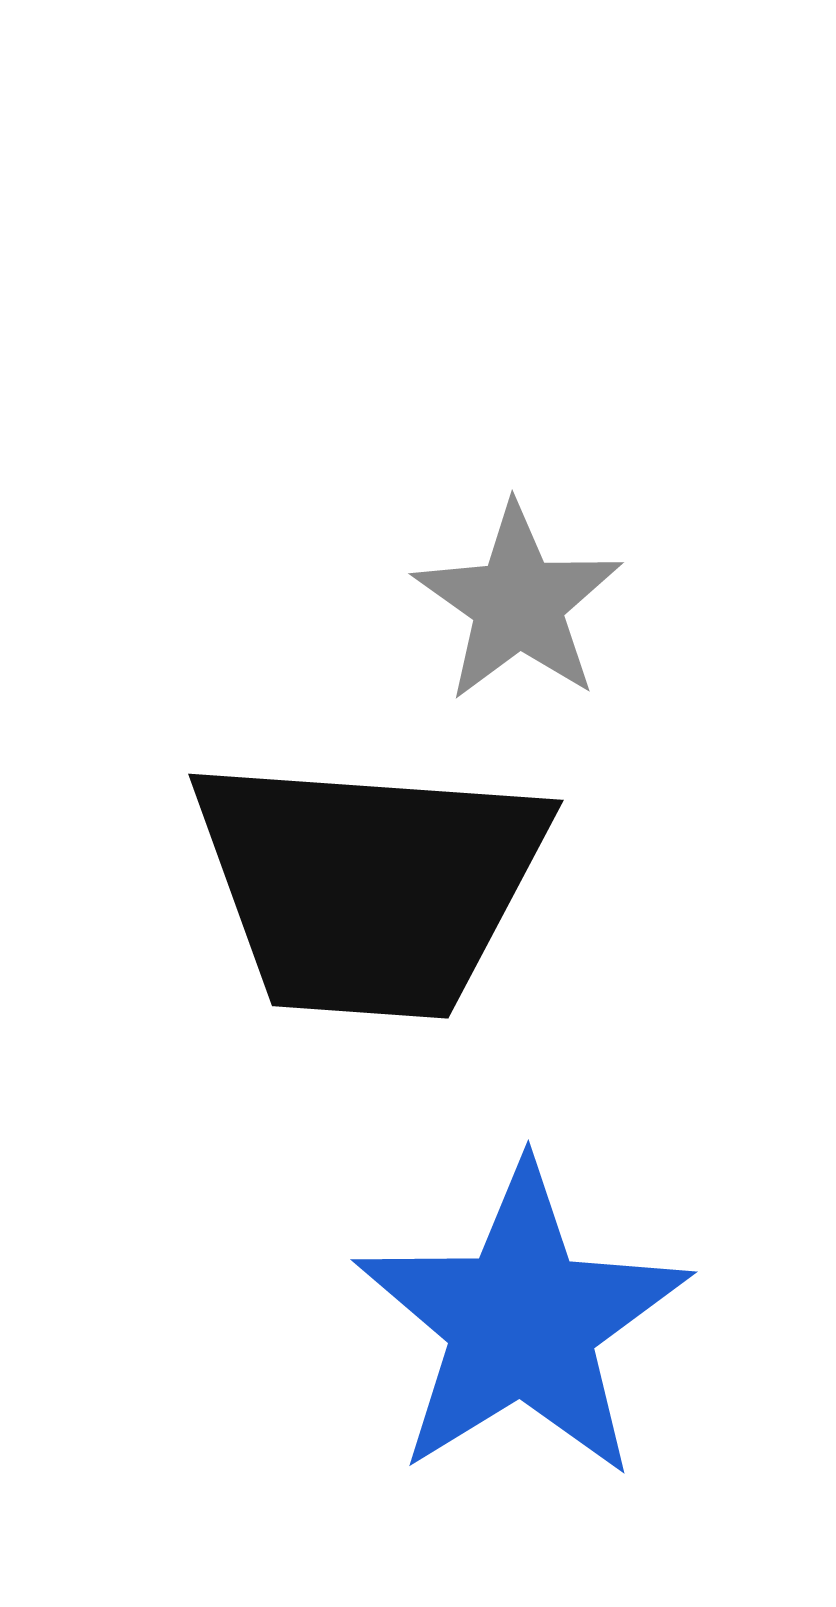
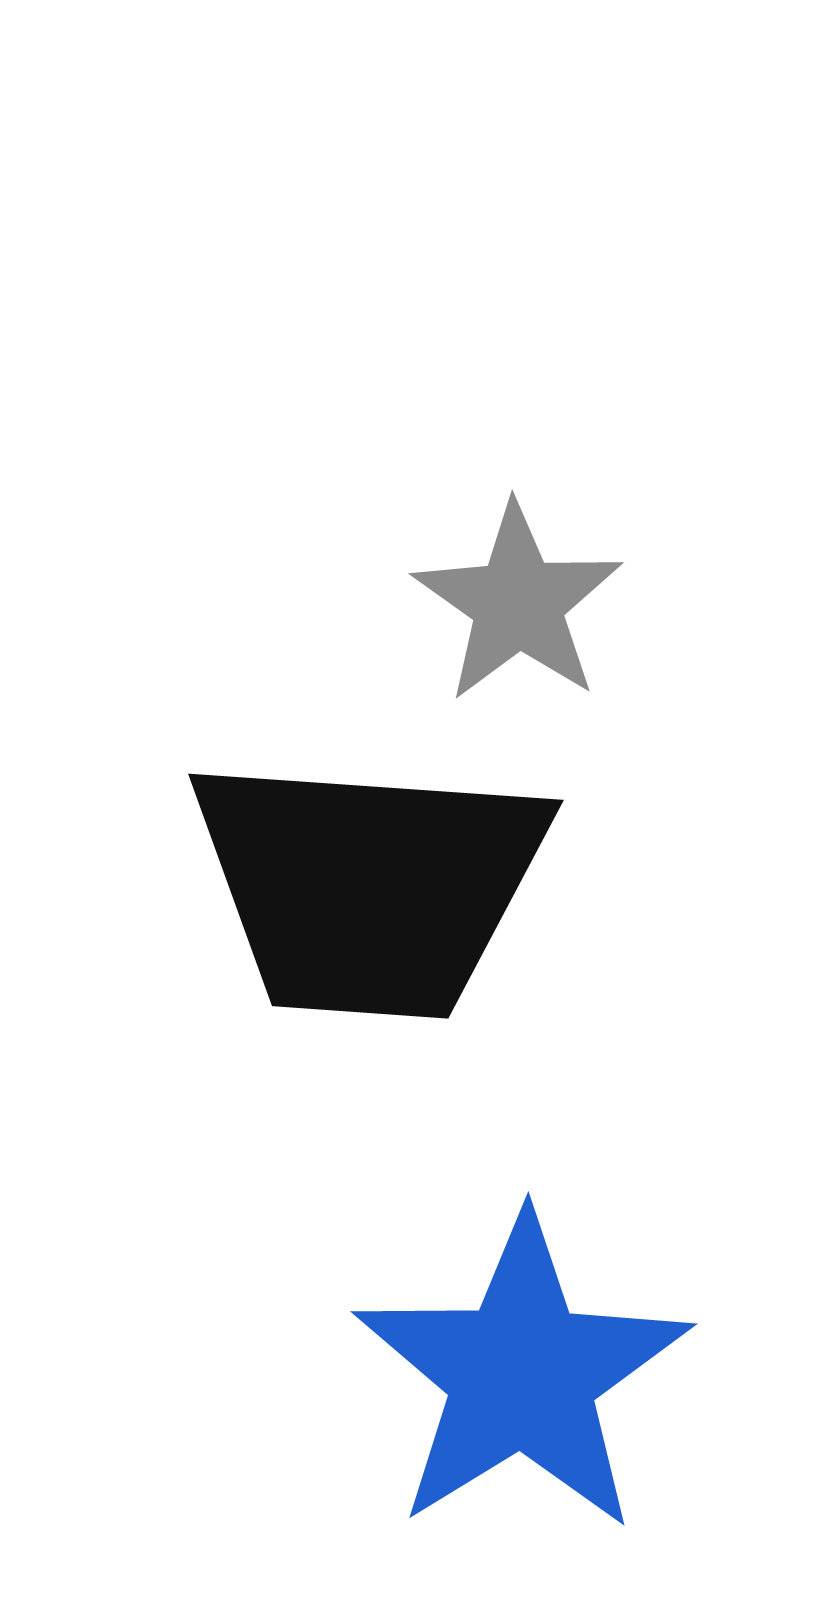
blue star: moved 52 px down
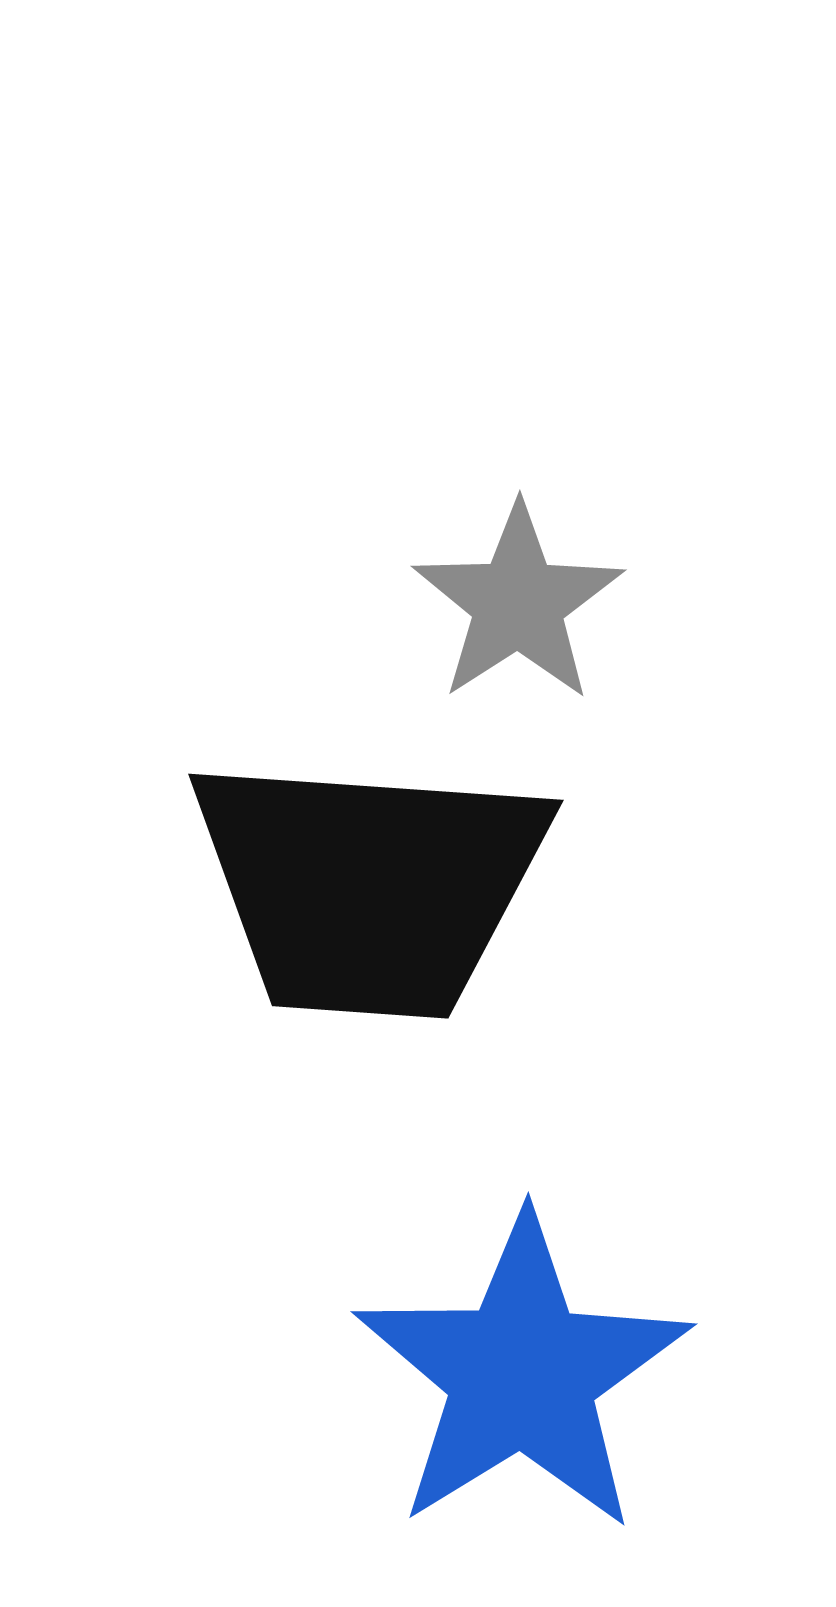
gray star: rotated 4 degrees clockwise
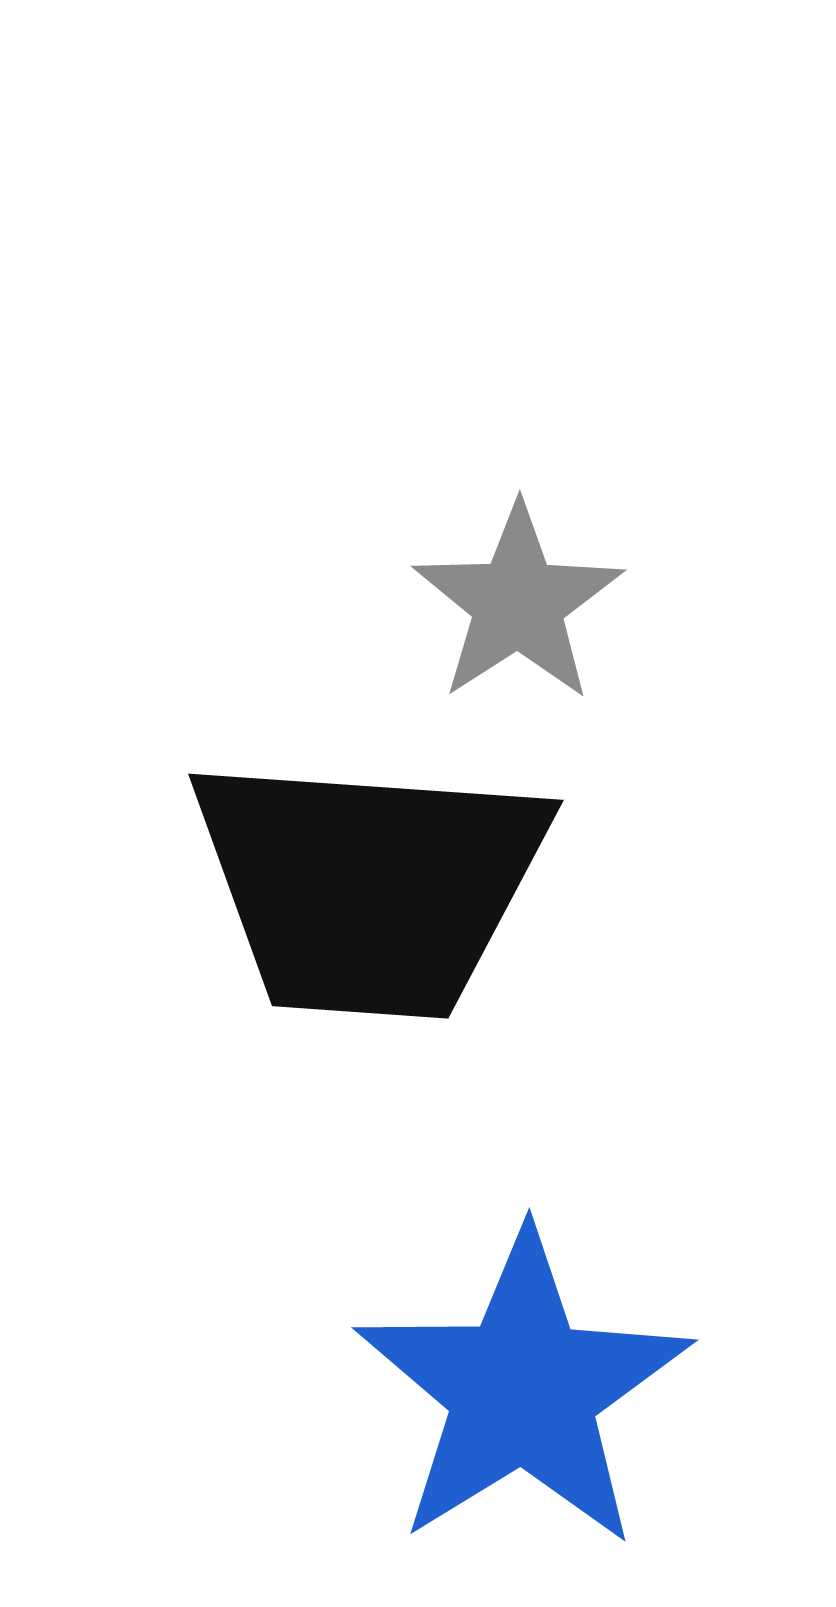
blue star: moved 1 px right, 16 px down
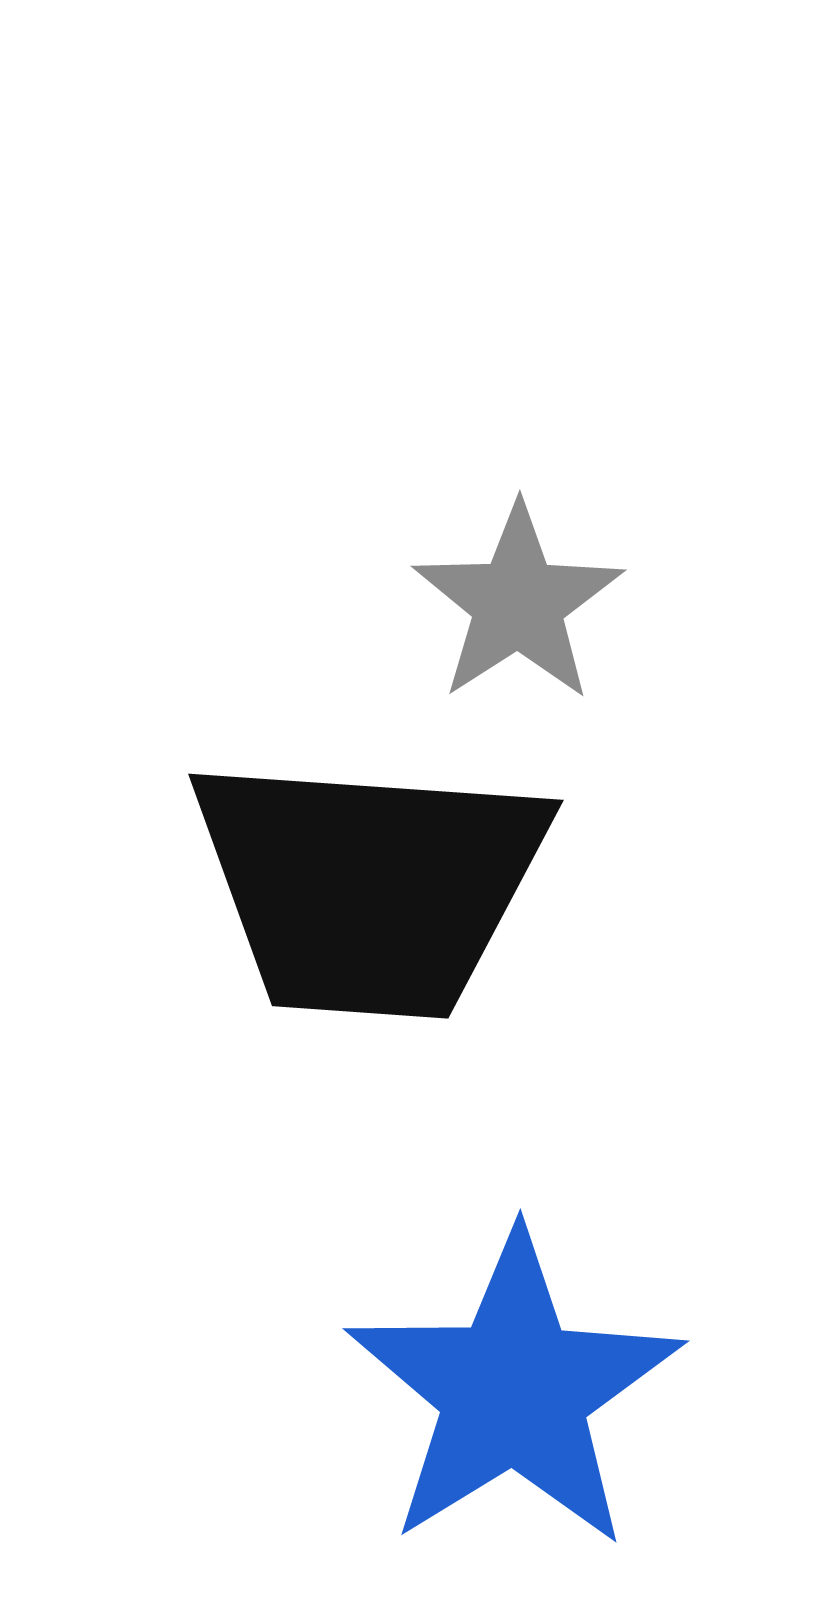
blue star: moved 9 px left, 1 px down
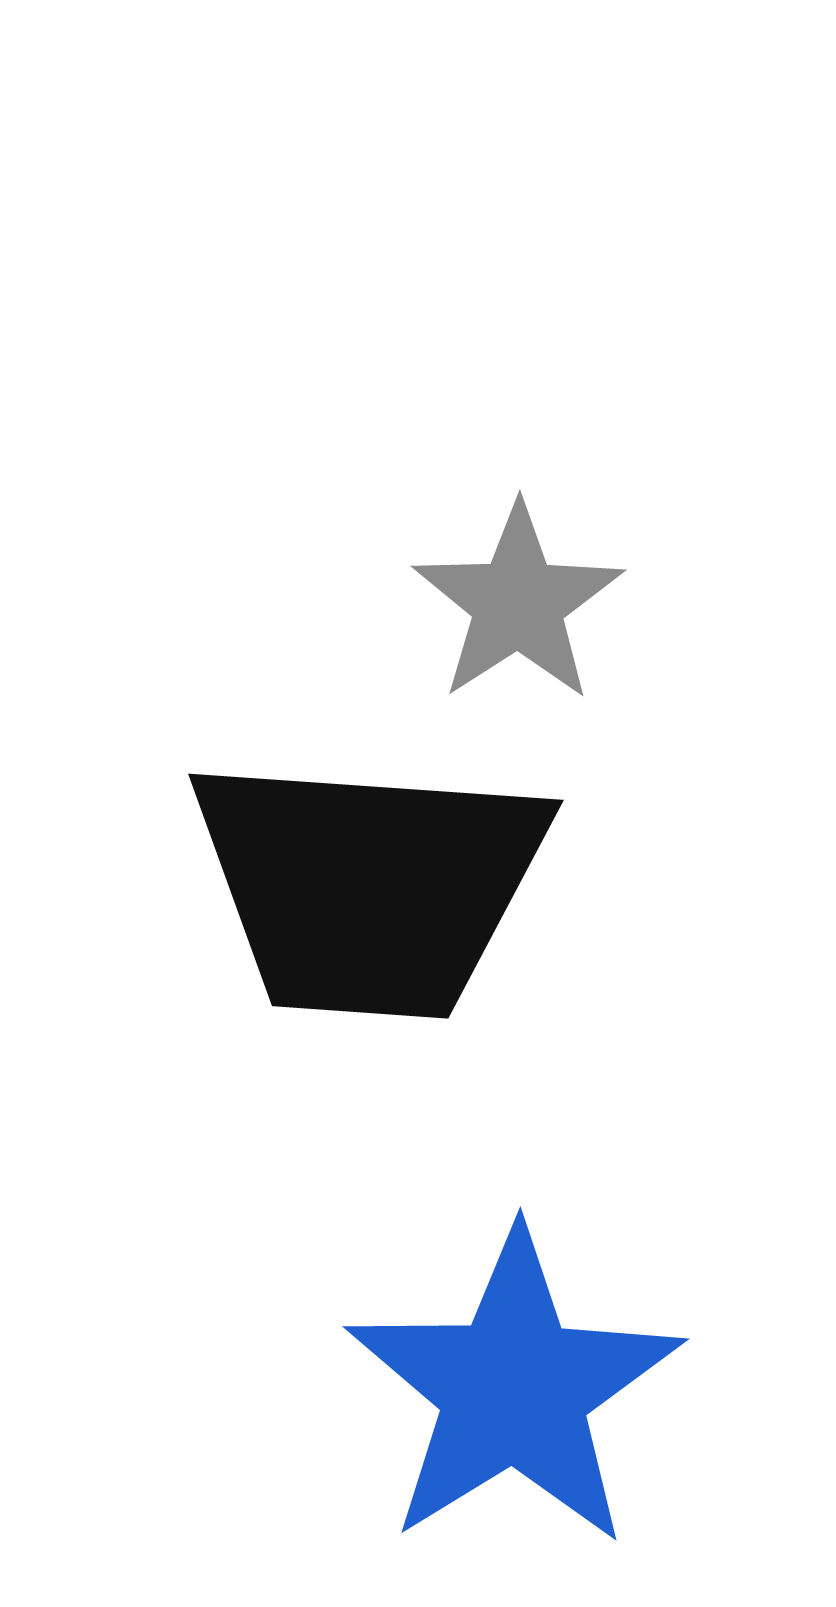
blue star: moved 2 px up
